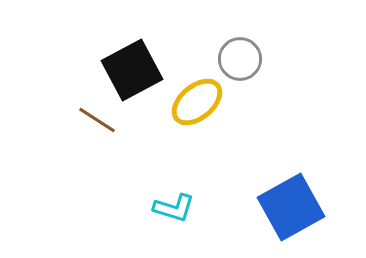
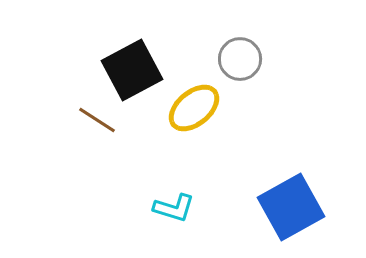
yellow ellipse: moved 3 px left, 6 px down
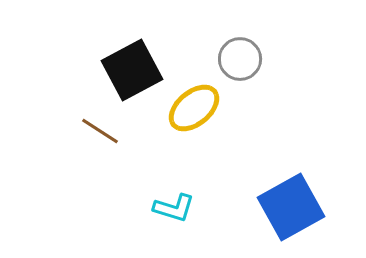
brown line: moved 3 px right, 11 px down
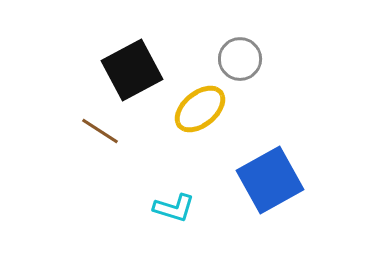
yellow ellipse: moved 6 px right, 1 px down
blue square: moved 21 px left, 27 px up
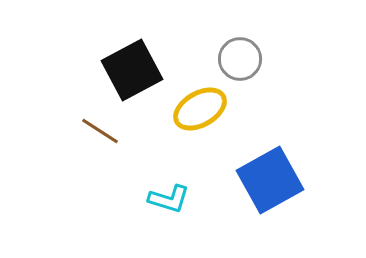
yellow ellipse: rotated 10 degrees clockwise
cyan L-shape: moved 5 px left, 9 px up
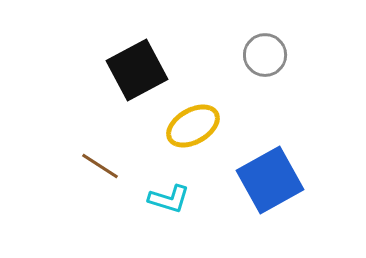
gray circle: moved 25 px right, 4 px up
black square: moved 5 px right
yellow ellipse: moved 7 px left, 17 px down
brown line: moved 35 px down
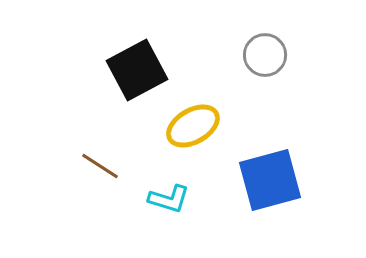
blue square: rotated 14 degrees clockwise
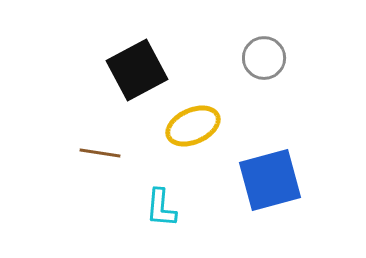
gray circle: moved 1 px left, 3 px down
yellow ellipse: rotated 6 degrees clockwise
brown line: moved 13 px up; rotated 24 degrees counterclockwise
cyan L-shape: moved 8 px left, 9 px down; rotated 78 degrees clockwise
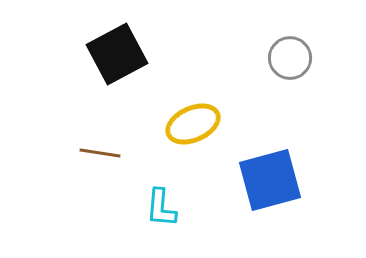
gray circle: moved 26 px right
black square: moved 20 px left, 16 px up
yellow ellipse: moved 2 px up
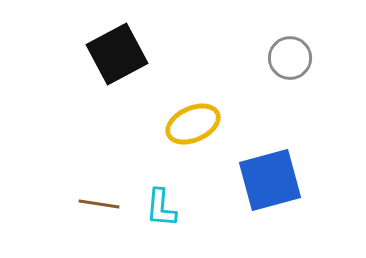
brown line: moved 1 px left, 51 px down
